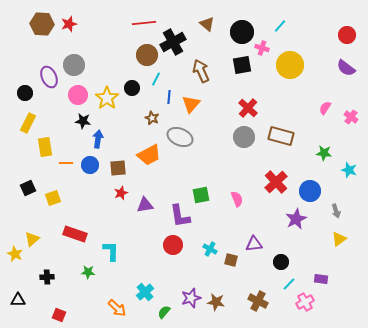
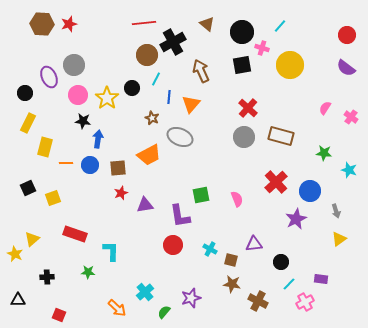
yellow rectangle at (45, 147): rotated 24 degrees clockwise
brown star at (216, 302): moved 16 px right, 18 px up
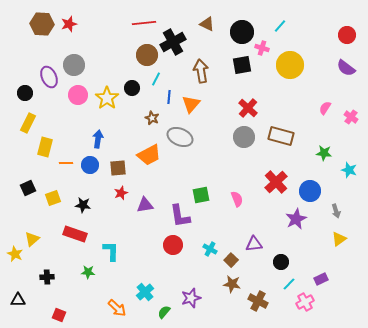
brown triangle at (207, 24): rotated 14 degrees counterclockwise
brown arrow at (201, 71): rotated 15 degrees clockwise
black star at (83, 121): moved 84 px down
brown square at (231, 260): rotated 32 degrees clockwise
purple rectangle at (321, 279): rotated 32 degrees counterclockwise
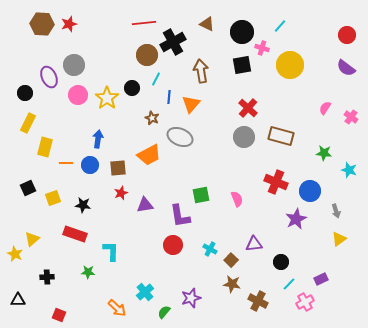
red cross at (276, 182): rotated 25 degrees counterclockwise
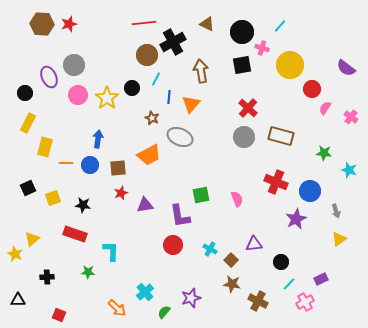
red circle at (347, 35): moved 35 px left, 54 px down
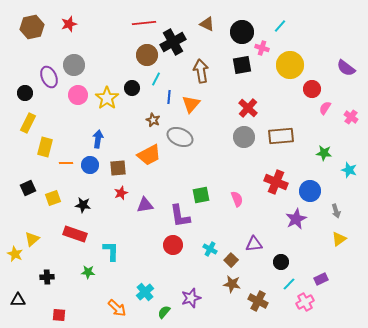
brown hexagon at (42, 24): moved 10 px left, 3 px down; rotated 15 degrees counterclockwise
brown star at (152, 118): moved 1 px right, 2 px down
brown rectangle at (281, 136): rotated 20 degrees counterclockwise
red square at (59, 315): rotated 16 degrees counterclockwise
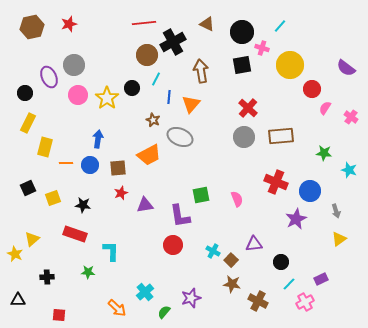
cyan cross at (210, 249): moved 3 px right, 2 px down
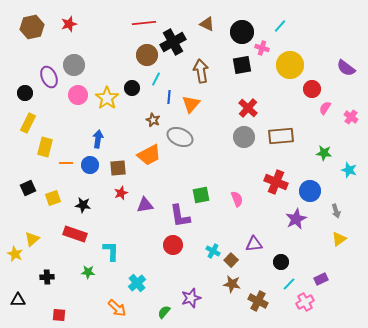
cyan cross at (145, 292): moved 8 px left, 9 px up
